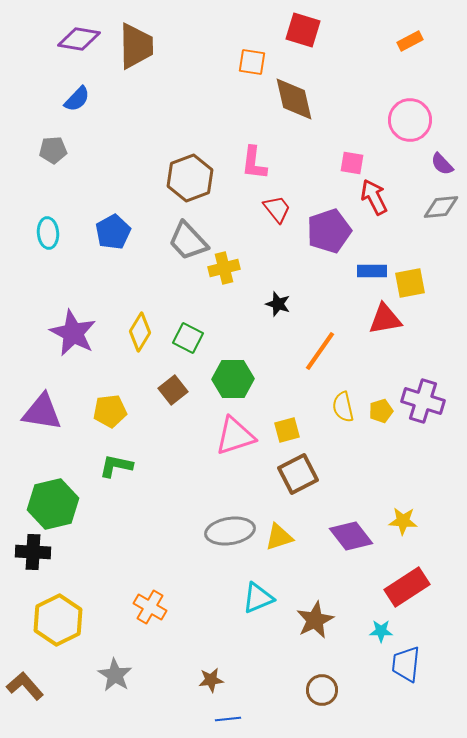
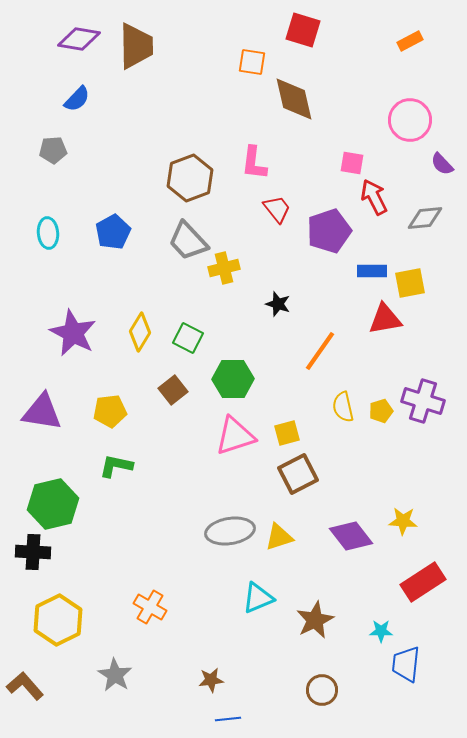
gray diamond at (441, 207): moved 16 px left, 11 px down
yellow square at (287, 430): moved 3 px down
red rectangle at (407, 587): moved 16 px right, 5 px up
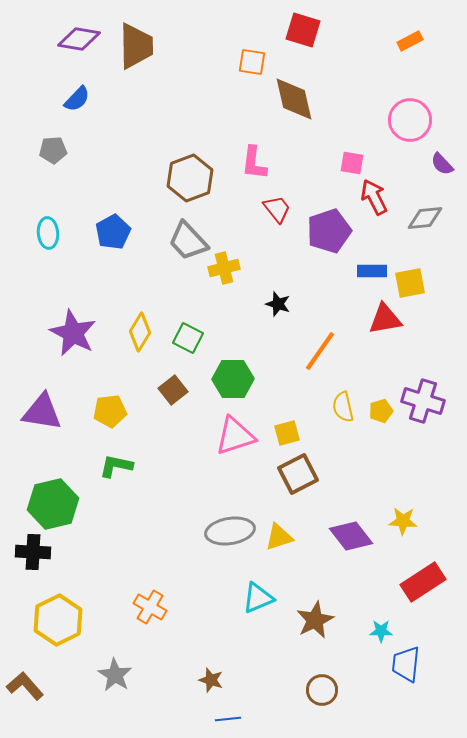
brown star at (211, 680): rotated 25 degrees clockwise
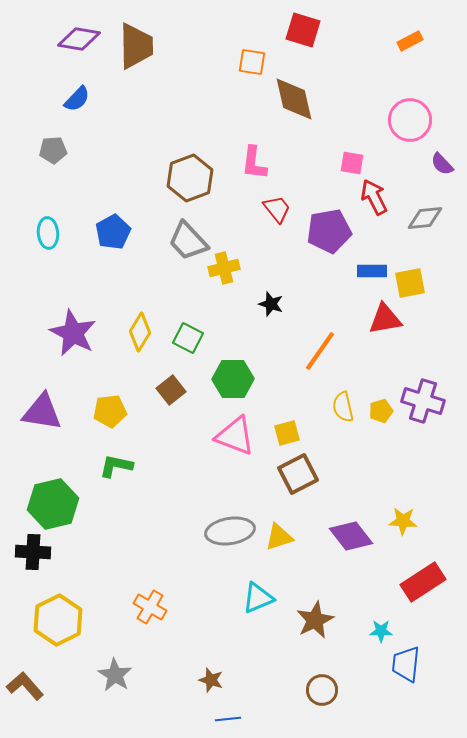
purple pentagon at (329, 231): rotated 9 degrees clockwise
black star at (278, 304): moved 7 px left
brown square at (173, 390): moved 2 px left
pink triangle at (235, 436): rotated 39 degrees clockwise
